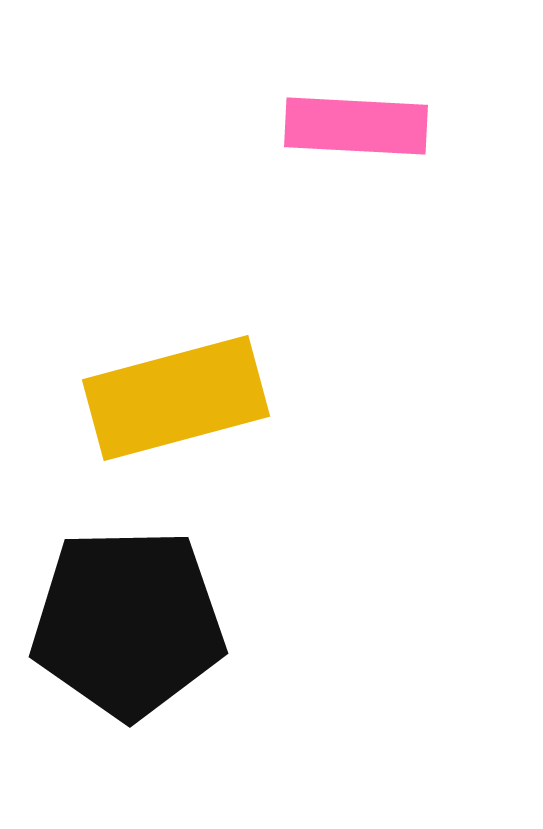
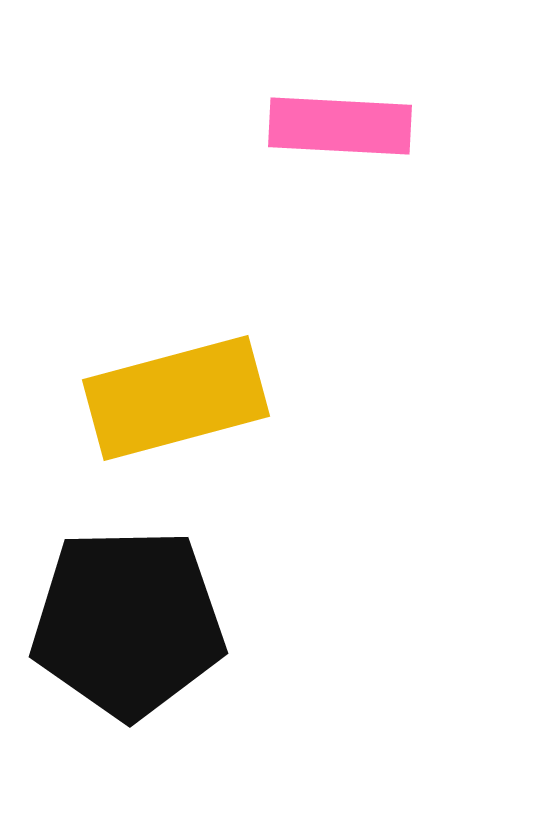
pink rectangle: moved 16 px left
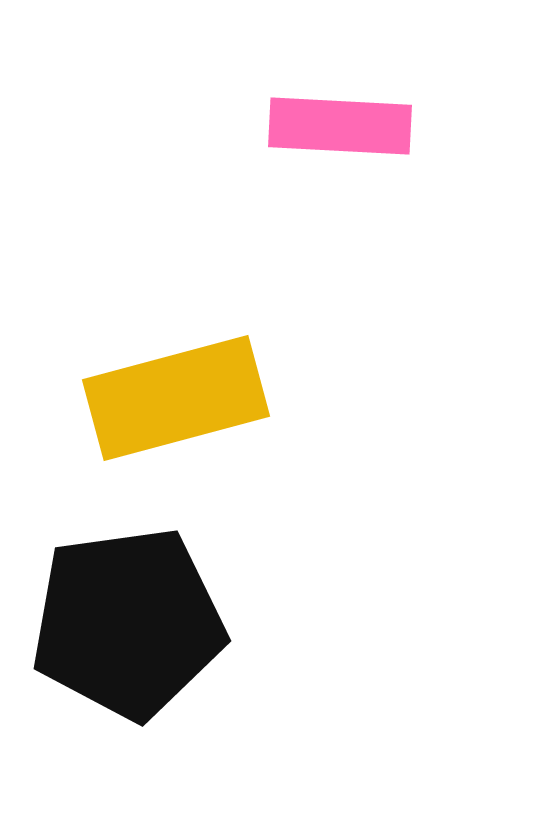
black pentagon: rotated 7 degrees counterclockwise
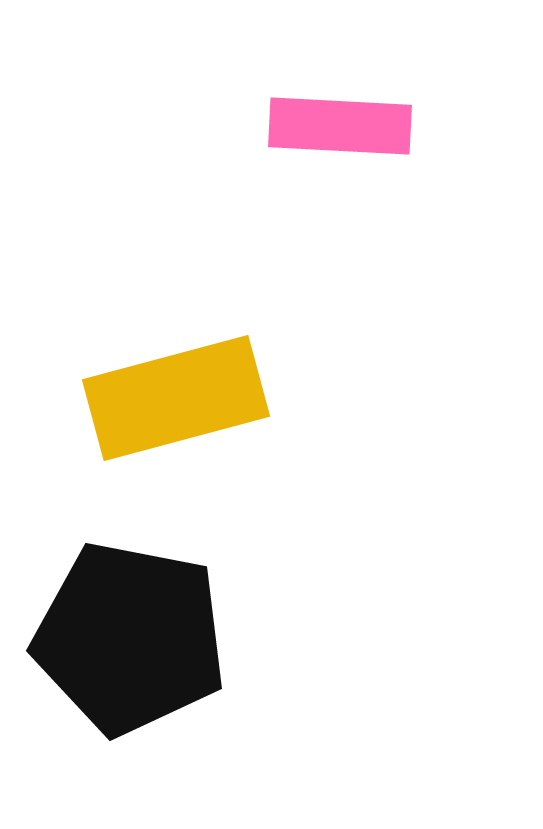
black pentagon: moved 2 px right, 15 px down; rotated 19 degrees clockwise
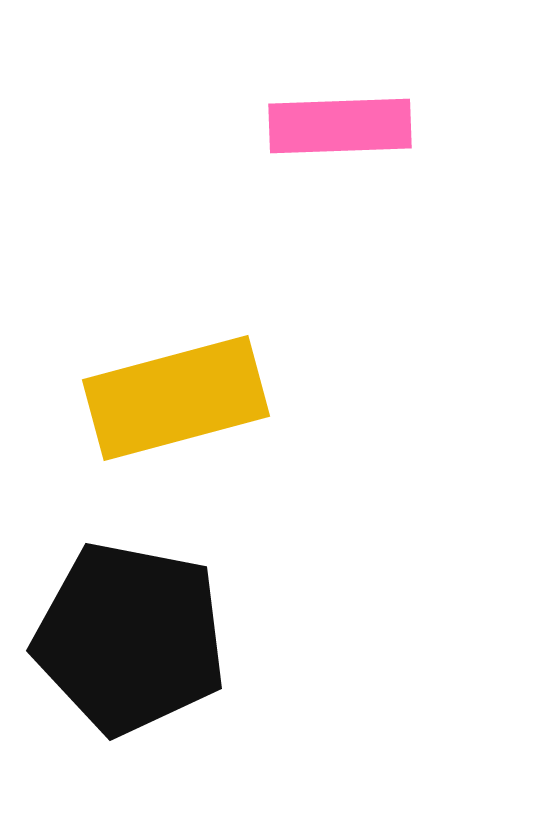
pink rectangle: rotated 5 degrees counterclockwise
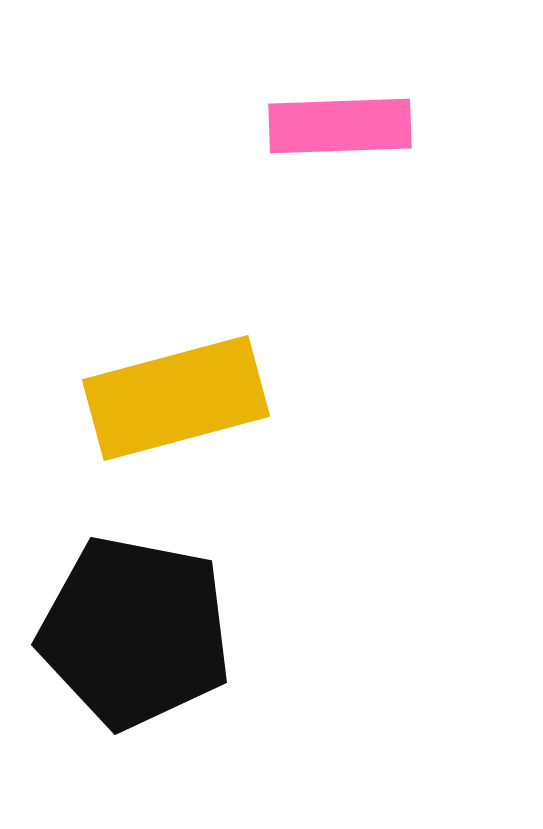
black pentagon: moved 5 px right, 6 px up
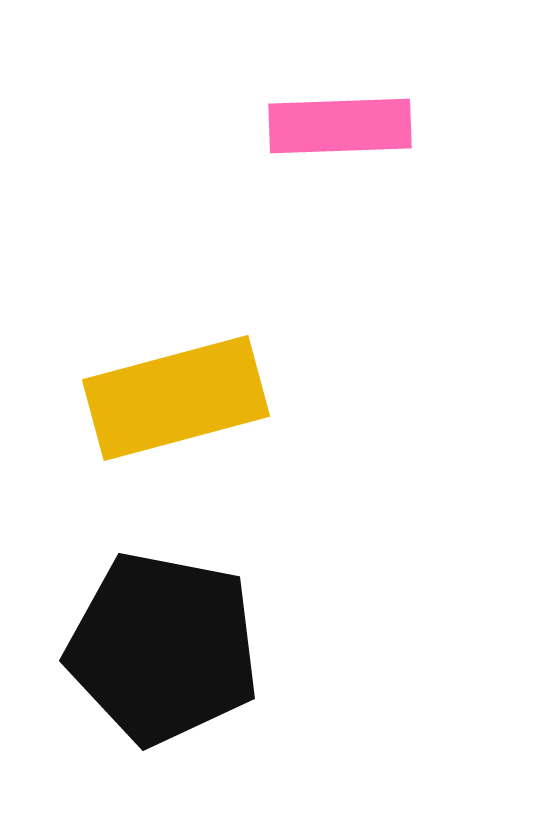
black pentagon: moved 28 px right, 16 px down
